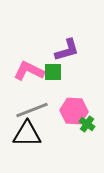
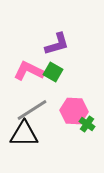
purple L-shape: moved 10 px left, 6 px up
green square: rotated 30 degrees clockwise
gray line: rotated 12 degrees counterclockwise
black triangle: moved 3 px left
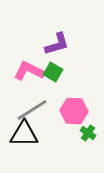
green cross: moved 1 px right, 9 px down
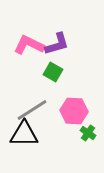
pink L-shape: moved 26 px up
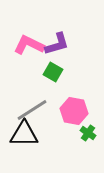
pink hexagon: rotated 8 degrees clockwise
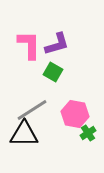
pink L-shape: rotated 64 degrees clockwise
pink hexagon: moved 1 px right, 3 px down
green cross: rotated 21 degrees clockwise
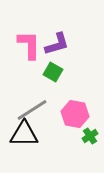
green cross: moved 2 px right, 3 px down
